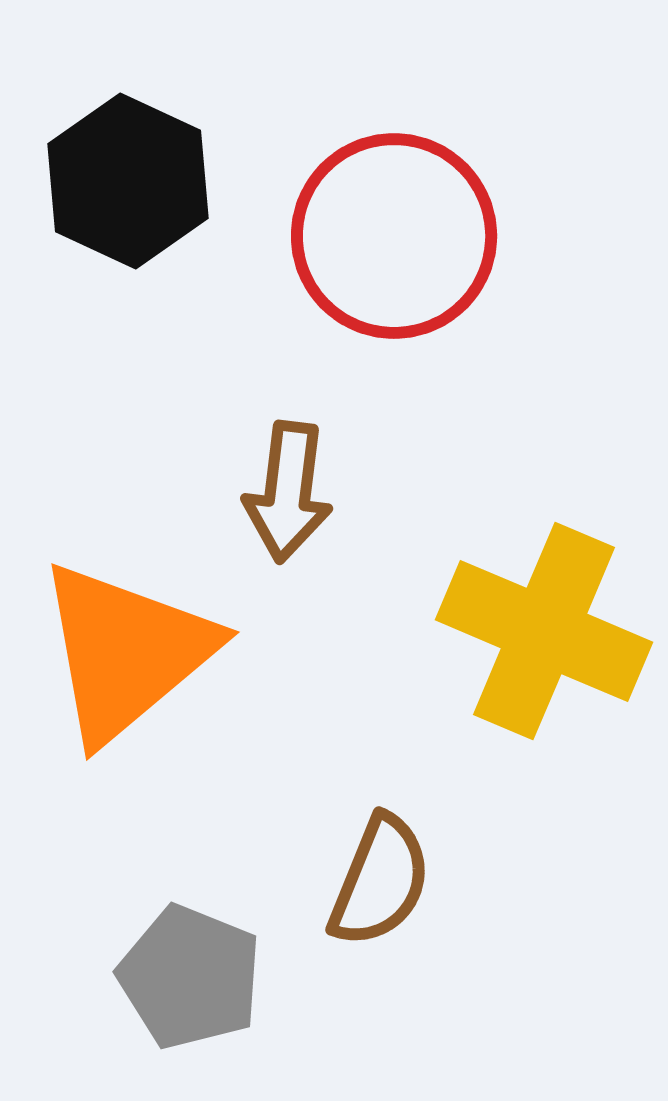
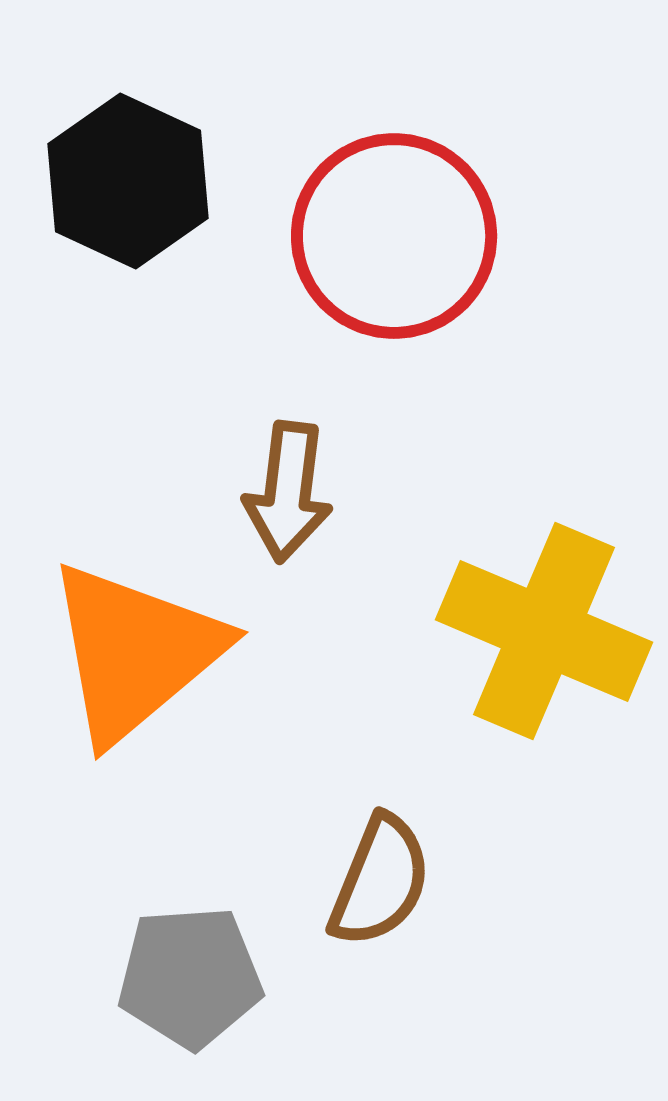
orange triangle: moved 9 px right
gray pentagon: rotated 26 degrees counterclockwise
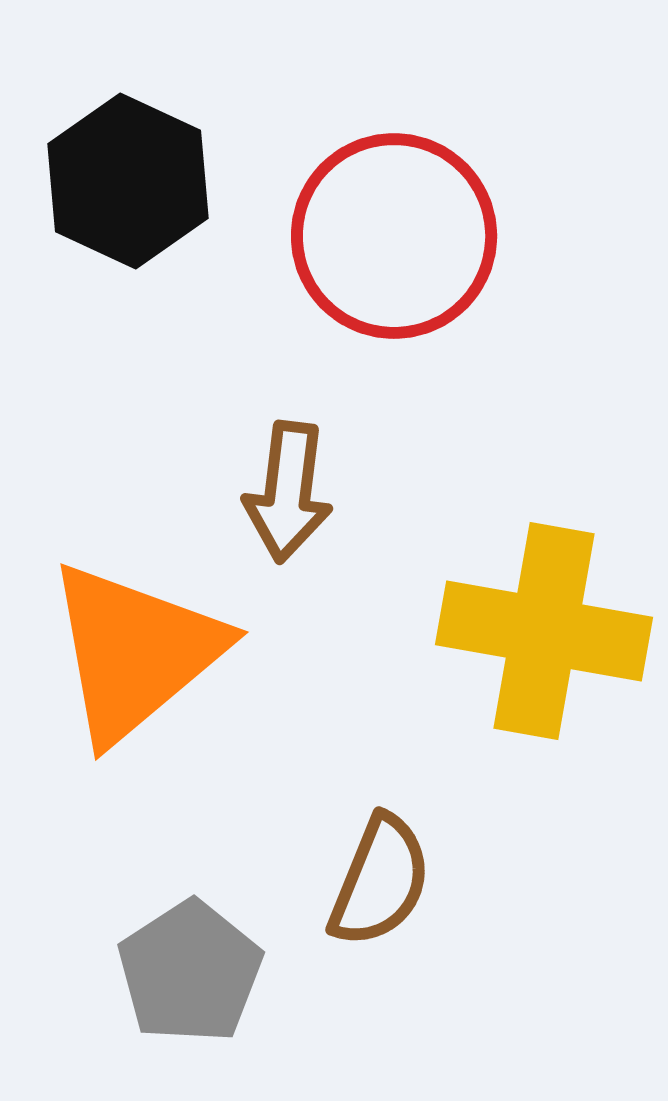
yellow cross: rotated 13 degrees counterclockwise
gray pentagon: moved 5 px up; rotated 29 degrees counterclockwise
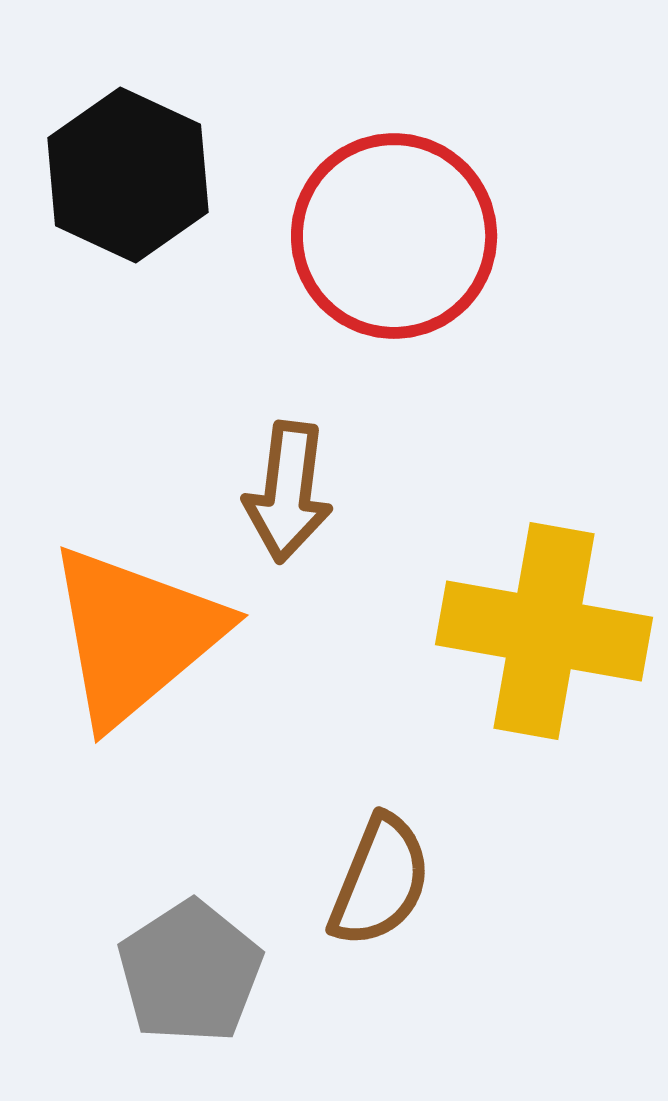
black hexagon: moved 6 px up
orange triangle: moved 17 px up
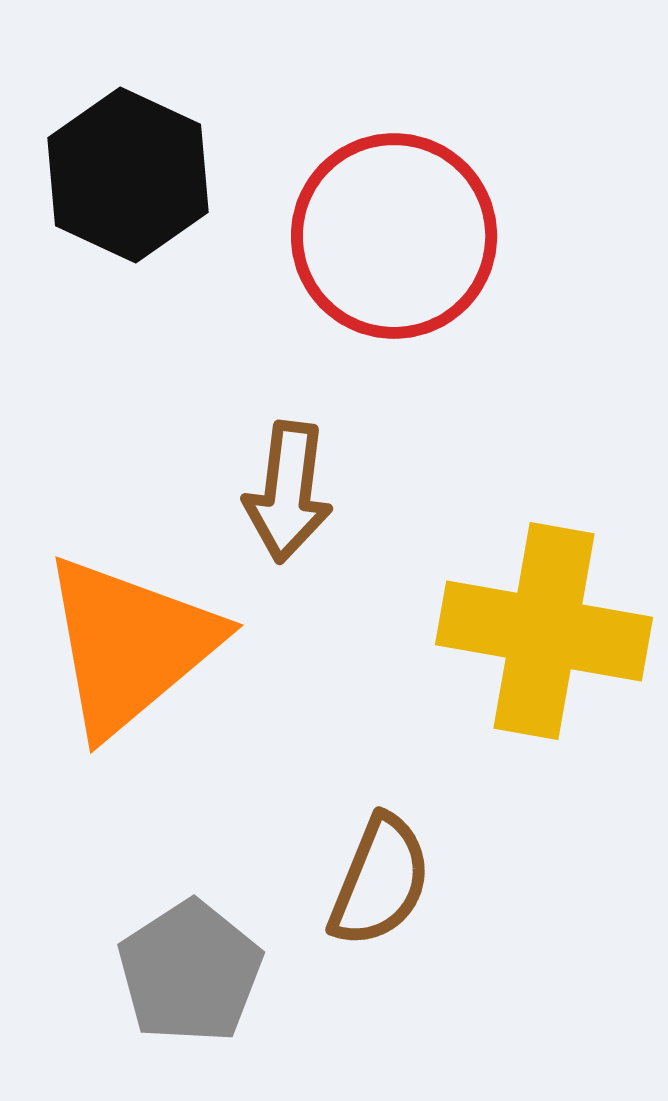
orange triangle: moved 5 px left, 10 px down
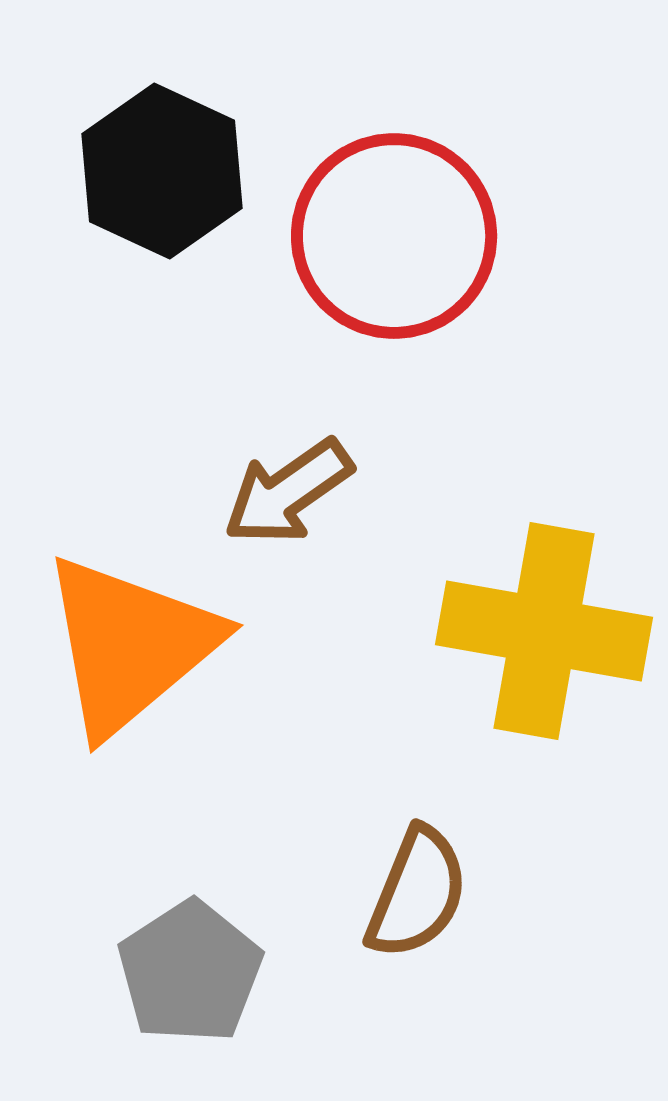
black hexagon: moved 34 px right, 4 px up
brown arrow: rotated 48 degrees clockwise
brown semicircle: moved 37 px right, 12 px down
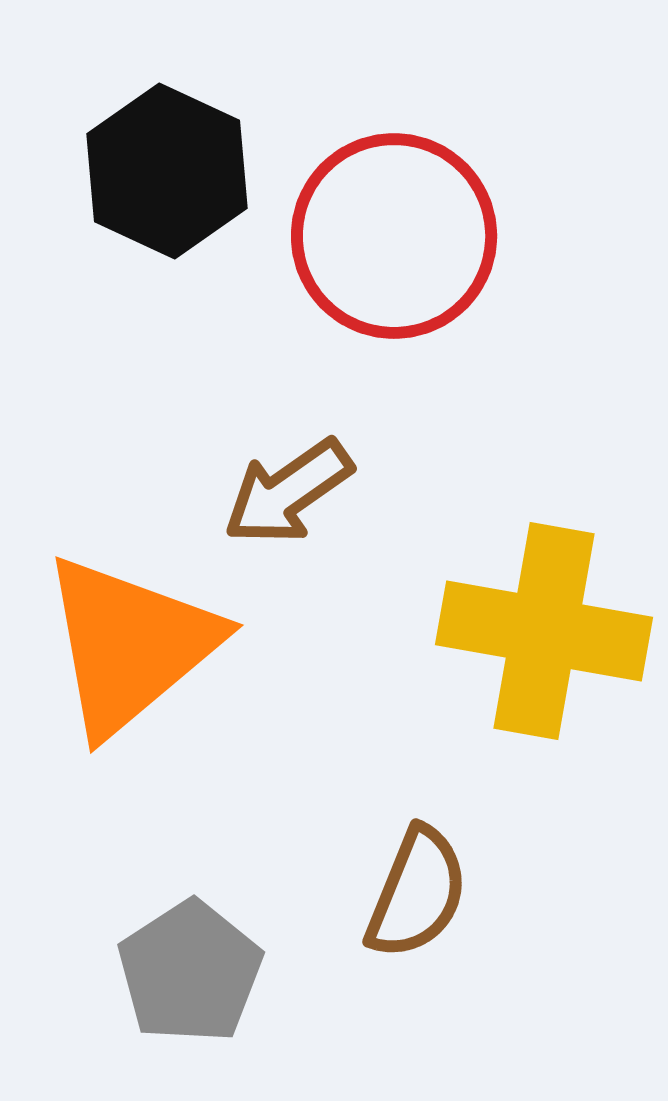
black hexagon: moved 5 px right
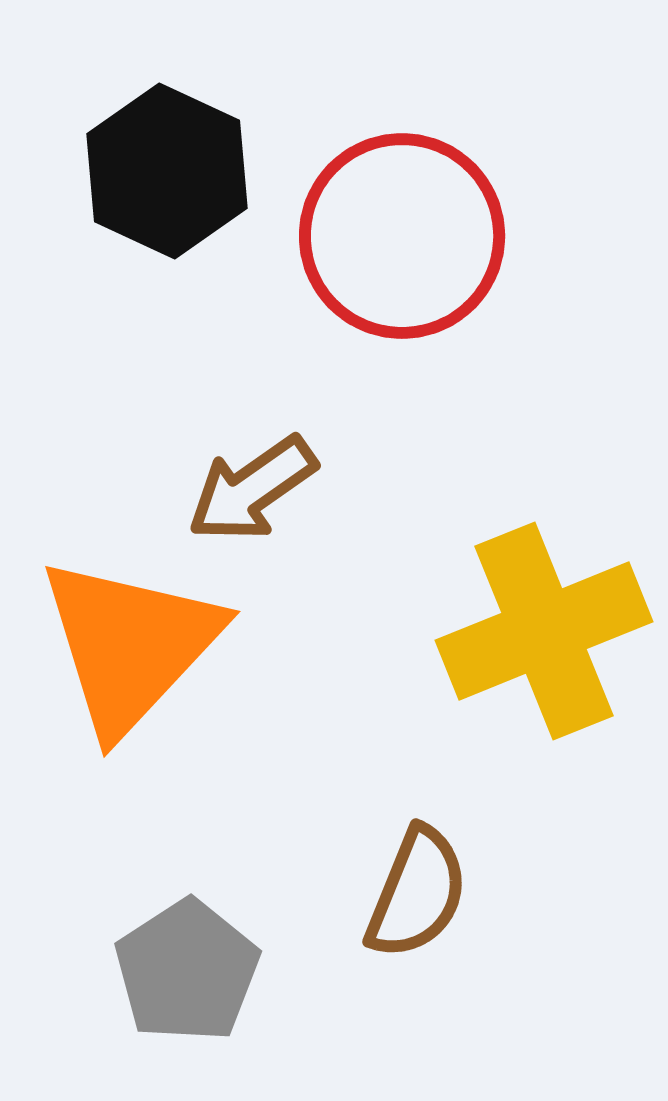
red circle: moved 8 px right
brown arrow: moved 36 px left, 3 px up
yellow cross: rotated 32 degrees counterclockwise
orange triangle: rotated 7 degrees counterclockwise
gray pentagon: moved 3 px left, 1 px up
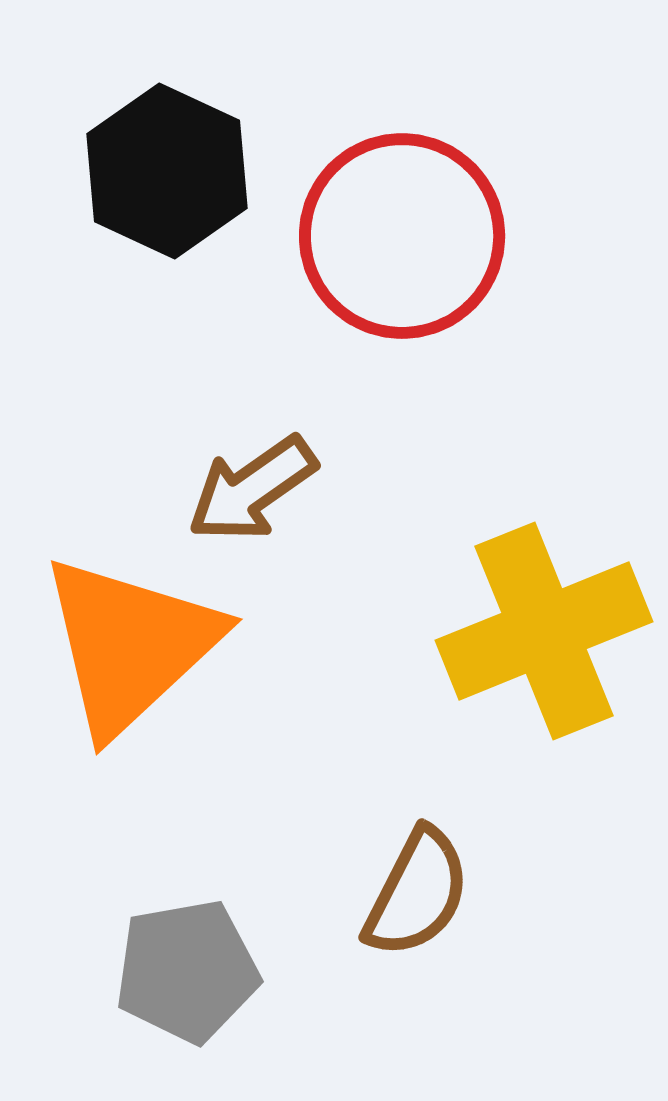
orange triangle: rotated 4 degrees clockwise
brown semicircle: rotated 5 degrees clockwise
gray pentagon: rotated 23 degrees clockwise
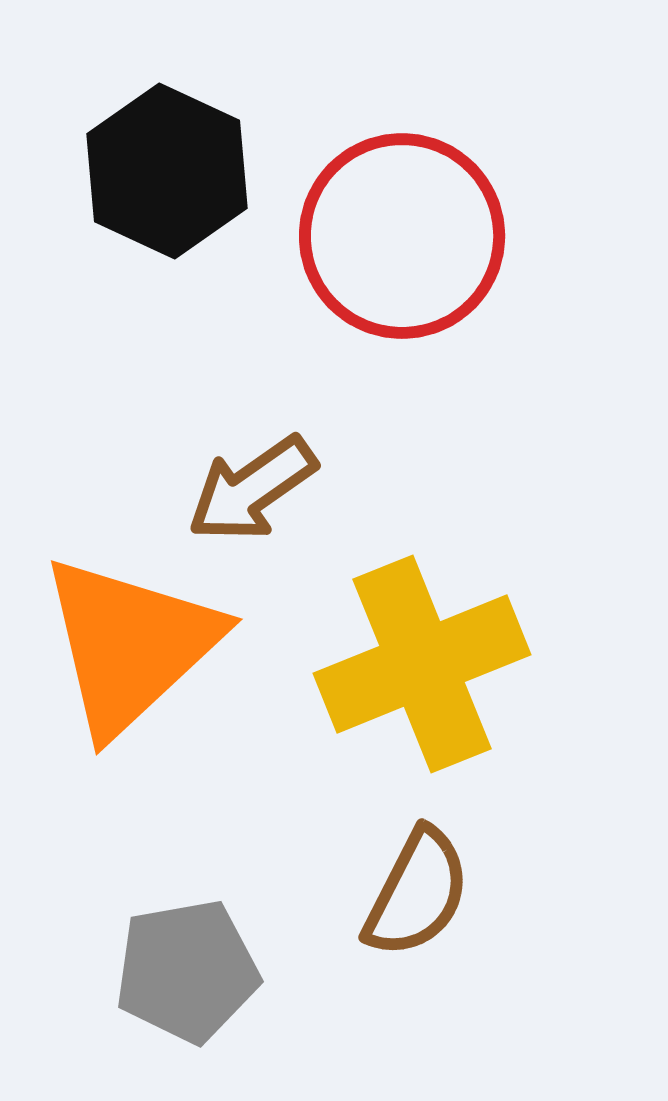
yellow cross: moved 122 px left, 33 px down
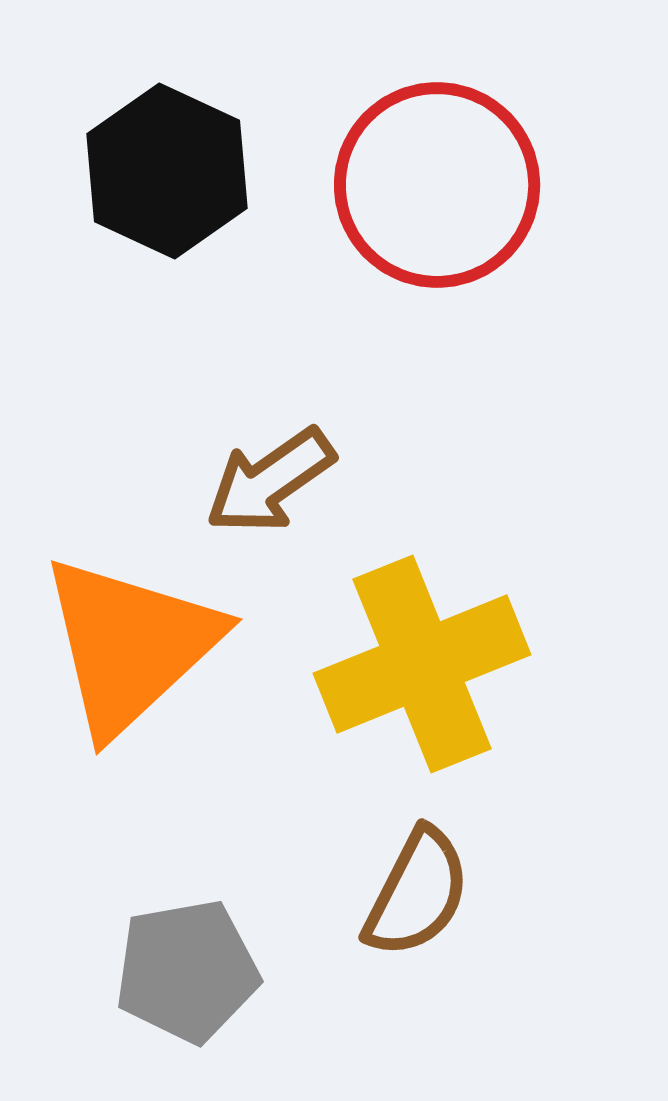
red circle: moved 35 px right, 51 px up
brown arrow: moved 18 px right, 8 px up
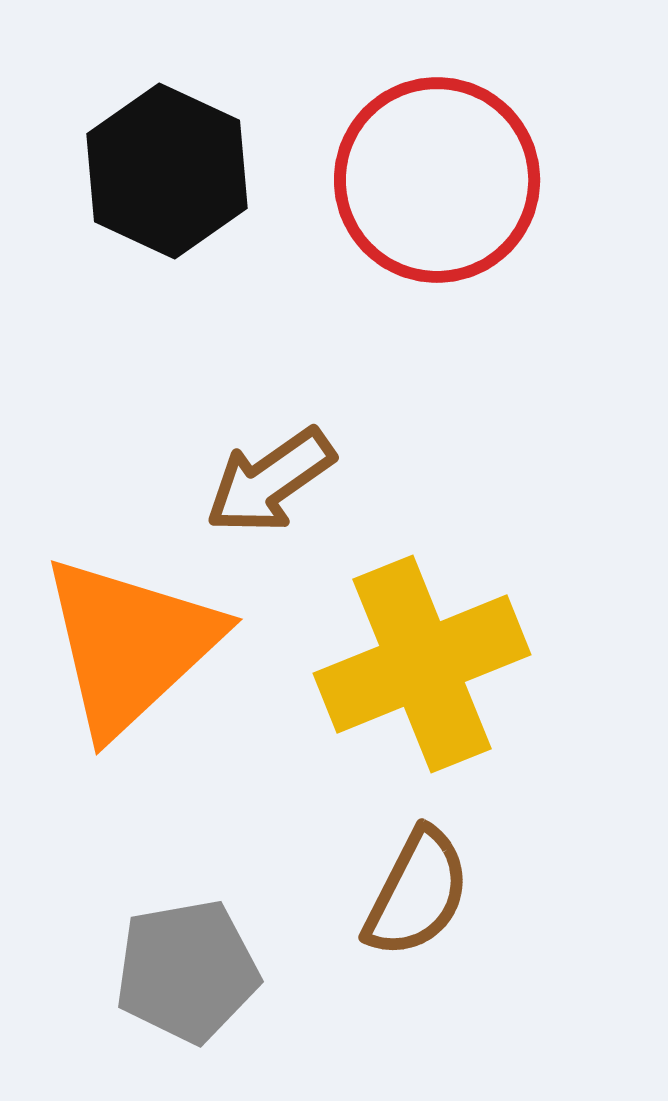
red circle: moved 5 px up
